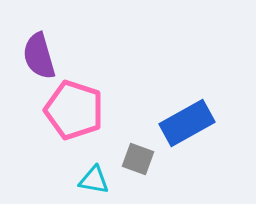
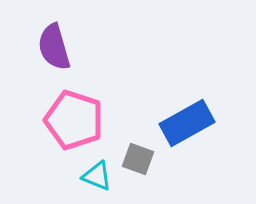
purple semicircle: moved 15 px right, 9 px up
pink pentagon: moved 10 px down
cyan triangle: moved 3 px right, 4 px up; rotated 12 degrees clockwise
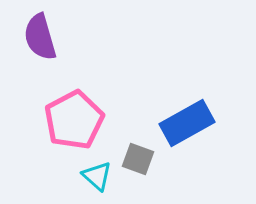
purple semicircle: moved 14 px left, 10 px up
pink pentagon: rotated 26 degrees clockwise
cyan triangle: rotated 20 degrees clockwise
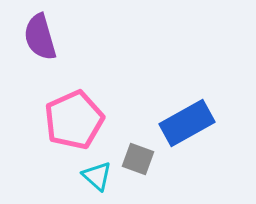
pink pentagon: rotated 4 degrees clockwise
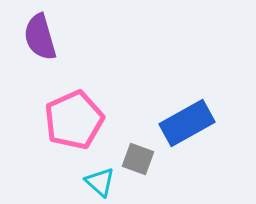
cyan triangle: moved 3 px right, 6 px down
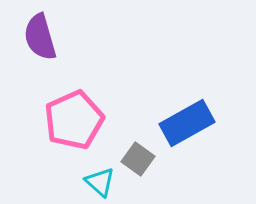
gray square: rotated 16 degrees clockwise
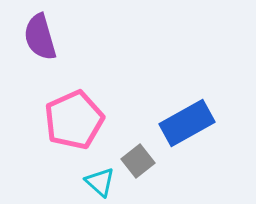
gray square: moved 2 px down; rotated 16 degrees clockwise
